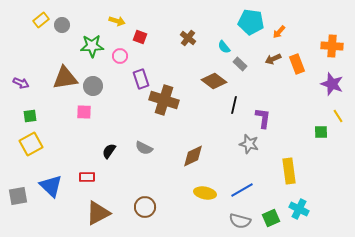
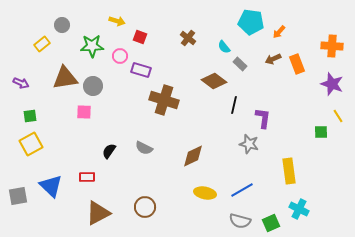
yellow rectangle at (41, 20): moved 1 px right, 24 px down
purple rectangle at (141, 79): moved 9 px up; rotated 54 degrees counterclockwise
green square at (271, 218): moved 5 px down
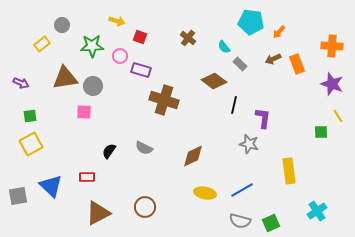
cyan cross at (299, 209): moved 18 px right, 2 px down; rotated 30 degrees clockwise
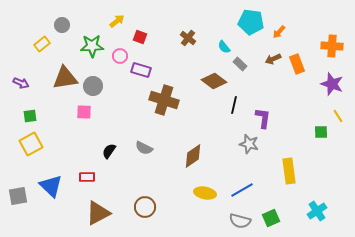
yellow arrow at (117, 21): rotated 56 degrees counterclockwise
brown diamond at (193, 156): rotated 10 degrees counterclockwise
green square at (271, 223): moved 5 px up
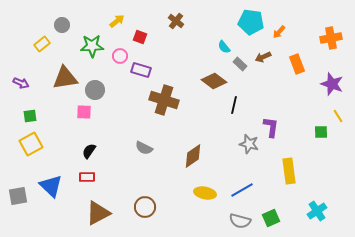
brown cross at (188, 38): moved 12 px left, 17 px up
orange cross at (332, 46): moved 1 px left, 8 px up; rotated 15 degrees counterclockwise
brown arrow at (273, 59): moved 10 px left, 2 px up
gray circle at (93, 86): moved 2 px right, 4 px down
purple L-shape at (263, 118): moved 8 px right, 9 px down
black semicircle at (109, 151): moved 20 px left
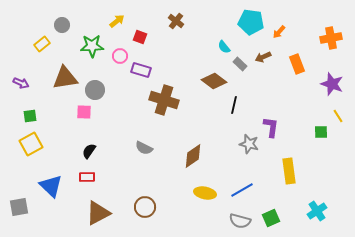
gray square at (18, 196): moved 1 px right, 11 px down
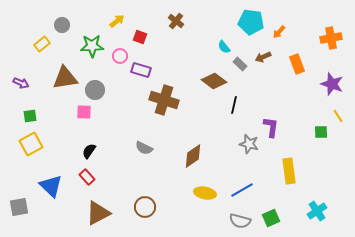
red rectangle at (87, 177): rotated 49 degrees clockwise
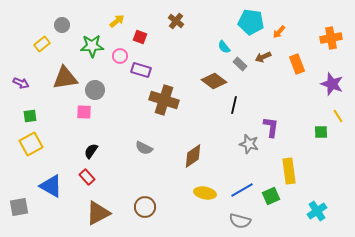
black semicircle at (89, 151): moved 2 px right
blue triangle at (51, 186): rotated 15 degrees counterclockwise
green square at (271, 218): moved 22 px up
